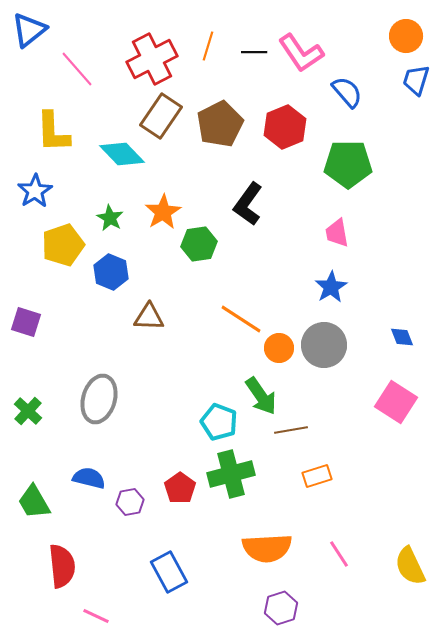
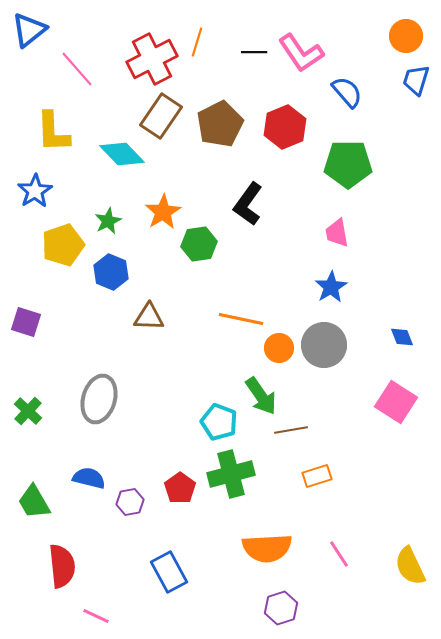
orange line at (208, 46): moved 11 px left, 4 px up
green star at (110, 218): moved 2 px left, 3 px down; rotated 16 degrees clockwise
orange line at (241, 319): rotated 21 degrees counterclockwise
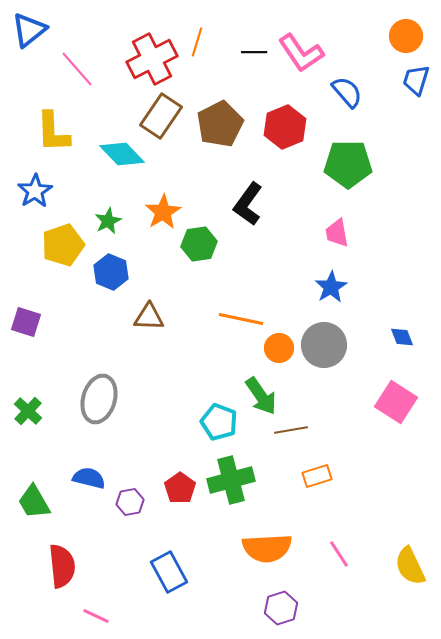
green cross at (231, 474): moved 6 px down
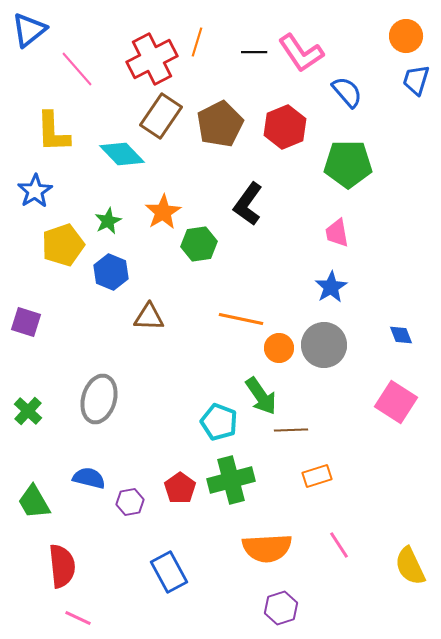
blue diamond at (402, 337): moved 1 px left, 2 px up
brown line at (291, 430): rotated 8 degrees clockwise
pink line at (339, 554): moved 9 px up
pink line at (96, 616): moved 18 px left, 2 px down
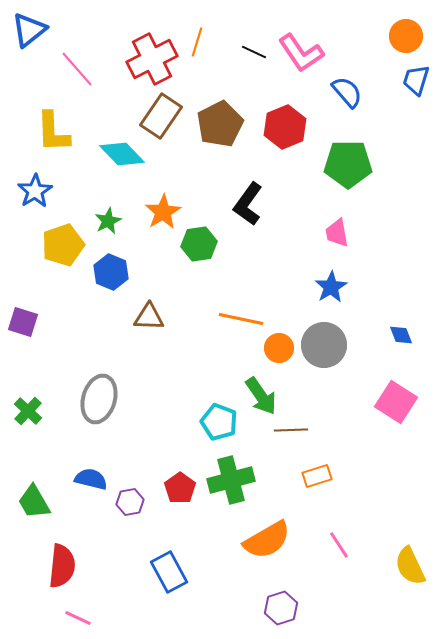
black line at (254, 52): rotated 25 degrees clockwise
purple square at (26, 322): moved 3 px left
blue semicircle at (89, 478): moved 2 px right, 1 px down
orange semicircle at (267, 548): moved 8 px up; rotated 27 degrees counterclockwise
red semicircle at (62, 566): rotated 12 degrees clockwise
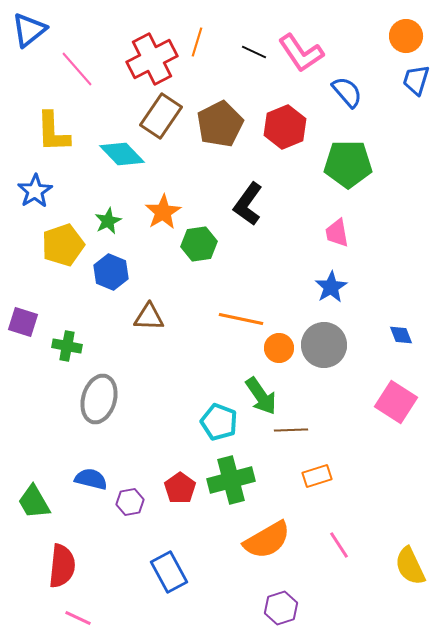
green cross at (28, 411): moved 39 px right, 65 px up; rotated 32 degrees counterclockwise
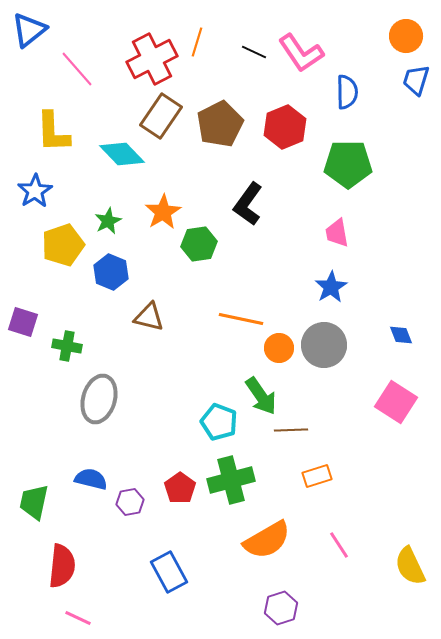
blue semicircle at (347, 92): rotated 40 degrees clockwise
brown triangle at (149, 317): rotated 12 degrees clockwise
green trapezoid at (34, 502): rotated 42 degrees clockwise
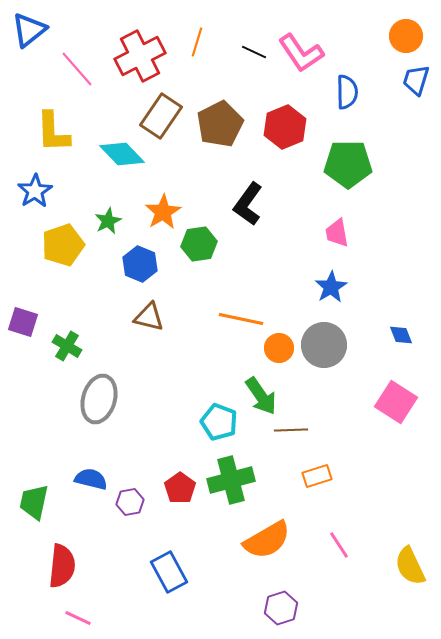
red cross at (152, 59): moved 12 px left, 3 px up
blue hexagon at (111, 272): moved 29 px right, 8 px up
green cross at (67, 346): rotated 20 degrees clockwise
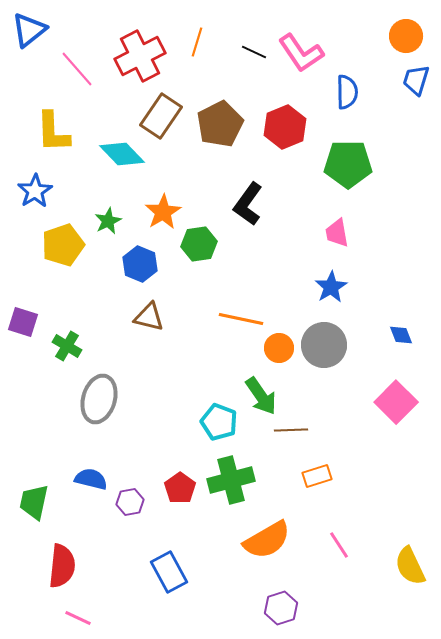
pink square at (396, 402): rotated 12 degrees clockwise
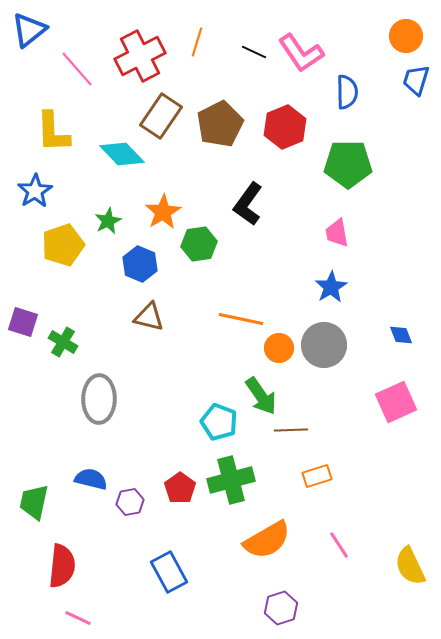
green cross at (67, 346): moved 4 px left, 4 px up
gray ellipse at (99, 399): rotated 15 degrees counterclockwise
pink square at (396, 402): rotated 21 degrees clockwise
